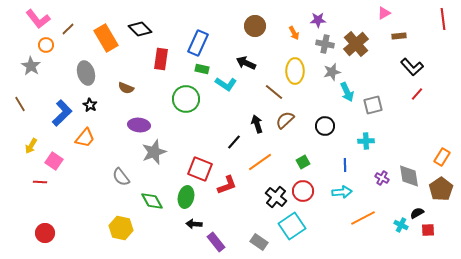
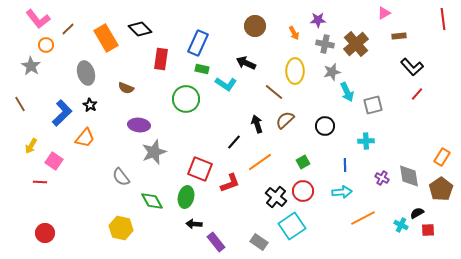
red L-shape at (227, 185): moved 3 px right, 2 px up
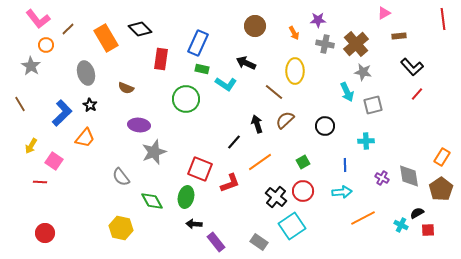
gray star at (332, 72): moved 31 px right; rotated 24 degrees clockwise
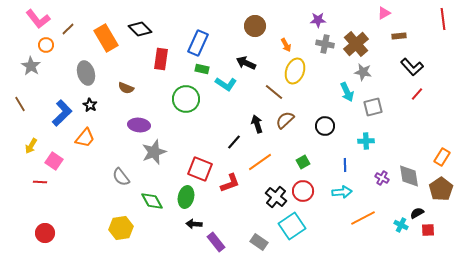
orange arrow at (294, 33): moved 8 px left, 12 px down
yellow ellipse at (295, 71): rotated 20 degrees clockwise
gray square at (373, 105): moved 2 px down
yellow hexagon at (121, 228): rotated 20 degrees counterclockwise
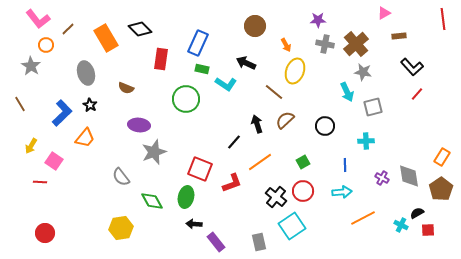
red L-shape at (230, 183): moved 2 px right
gray rectangle at (259, 242): rotated 42 degrees clockwise
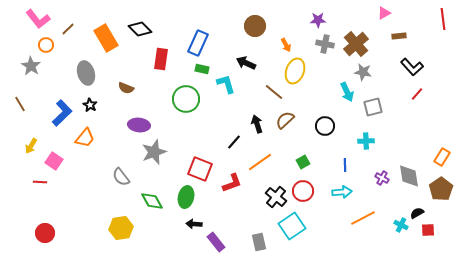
cyan L-shape at (226, 84): rotated 140 degrees counterclockwise
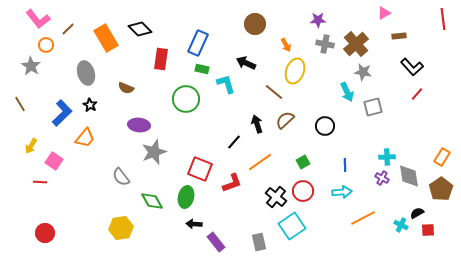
brown circle at (255, 26): moved 2 px up
cyan cross at (366, 141): moved 21 px right, 16 px down
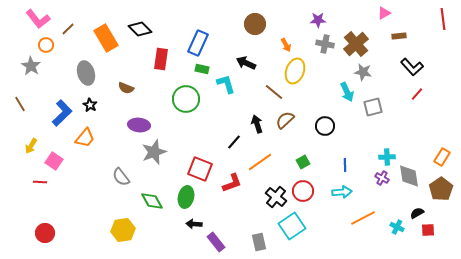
cyan cross at (401, 225): moved 4 px left, 2 px down
yellow hexagon at (121, 228): moved 2 px right, 2 px down
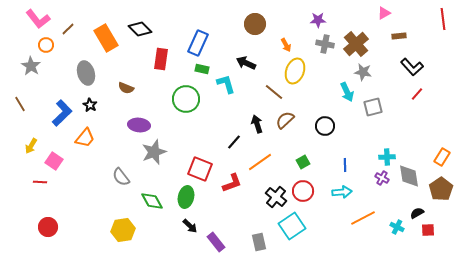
black arrow at (194, 224): moved 4 px left, 2 px down; rotated 140 degrees counterclockwise
red circle at (45, 233): moved 3 px right, 6 px up
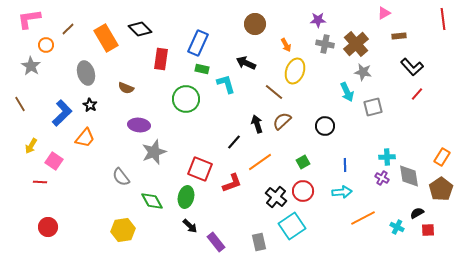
pink L-shape at (38, 19): moved 9 px left; rotated 120 degrees clockwise
brown semicircle at (285, 120): moved 3 px left, 1 px down
